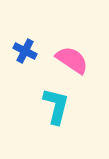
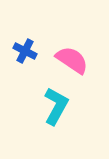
cyan L-shape: rotated 15 degrees clockwise
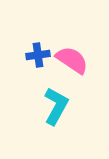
blue cross: moved 13 px right, 4 px down; rotated 35 degrees counterclockwise
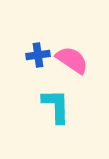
cyan L-shape: rotated 30 degrees counterclockwise
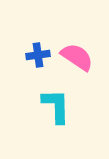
pink semicircle: moved 5 px right, 3 px up
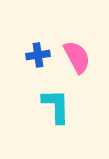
pink semicircle: rotated 28 degrees clockwise
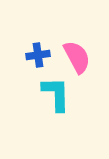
cyan L-shape: moved 12 px up
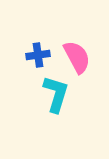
cyan L-shape: rotated 18 degrees clockwise
